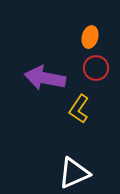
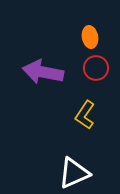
orange ellipse: rotated 25 degrees counterclockwise
purple arrow: moved 2 px left, 6 px up
yellow L-shape: moved 6 px right, 6 px down
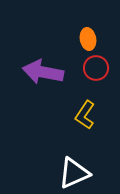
orange ellipse: moved 2 px left, 2 px down
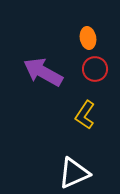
orange ellipse: moved 1 px up
red circle: moved 1 px left, 1 px down
purple arrow: rotated 18 degrees clockwise
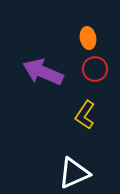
purple arrow: rotated 6 degrees counterclockwise
